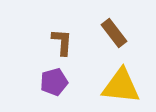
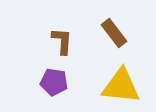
brown L-shape: moved 1 px up
purple pentagon: rotated 24 degrees clockwise
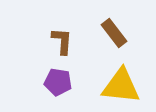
purple pentagon: moved 4 px right
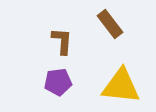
brown rectangle: moved 4 px left, 9 px up
purple pentagon: rotated 16 degrees counterclockwise
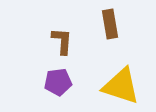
brown rectangle: rotated 28 degrees clockwise
yellow triangle: rotated 12 degrees clockwise
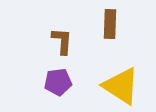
brown rectangle: rotated 12 degrees clockwise
yellow triangle: rotated 15 degrees clockwise
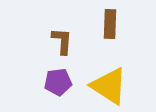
yellow triangle: moved 12 px left
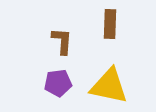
purple pentagon: moved 1 px down
yellow triangle: rotated 21 degrees counterclockwise
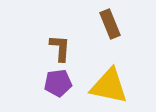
brown rectangle: rotated 24 degrees counterclockwise
brown L-shape: moved 2 px left, 7 px down
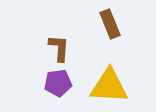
brown L-shape: moved 1 px left
yellow triangle: rotated 9 degrees counterclockwise
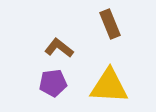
brown L-shape: rotated 56 degrees counterclockwise
purple pentagon: moved 5 px left
